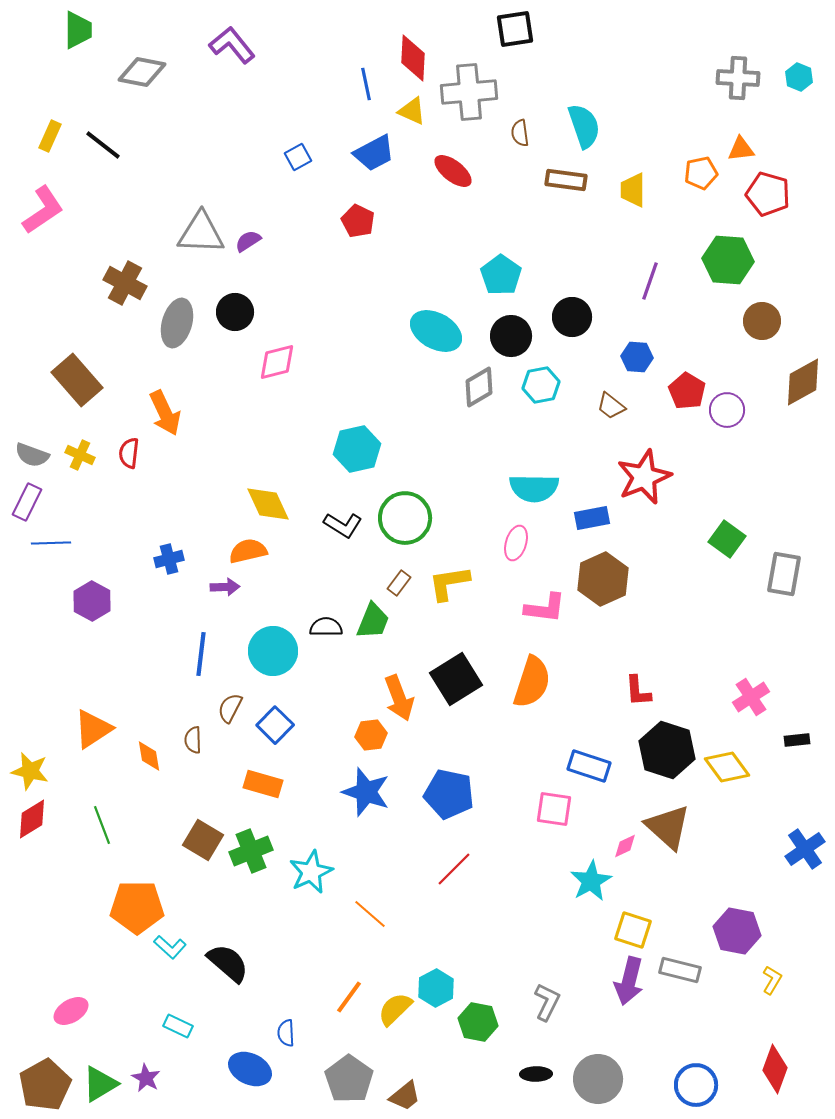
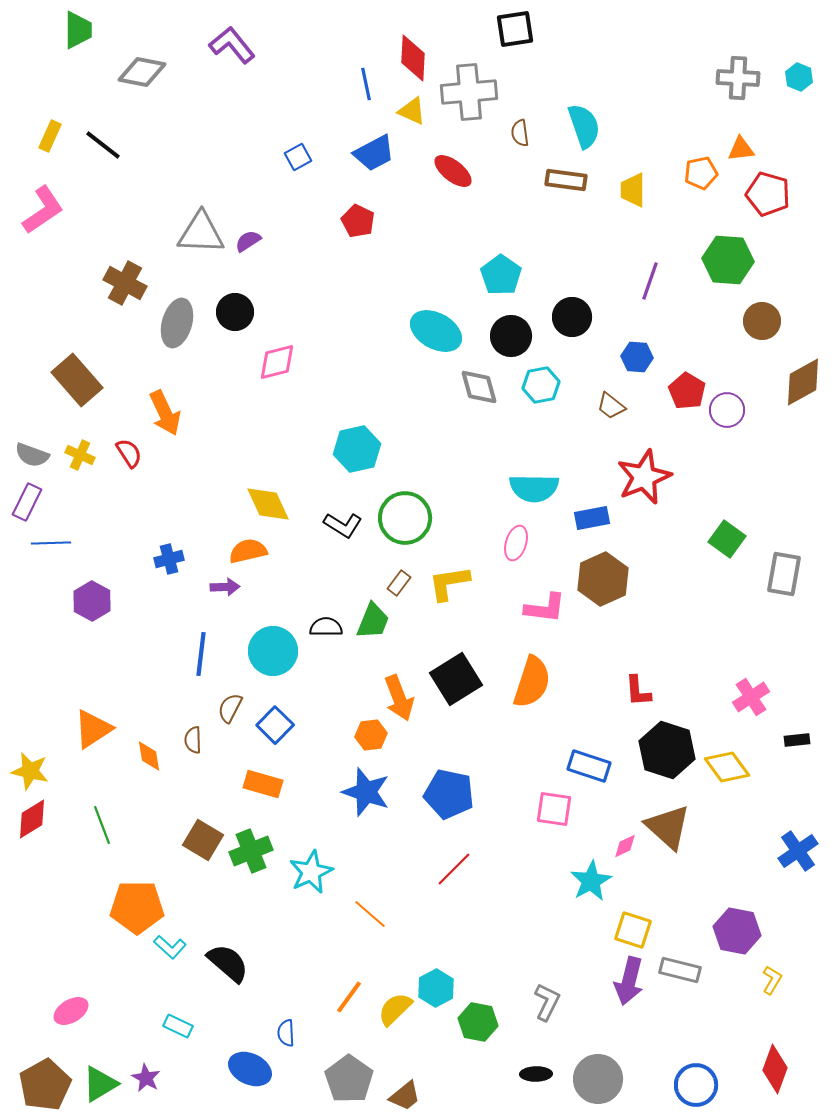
gray diamond at (479, 387): rotated 75 degrees counterclockwise
red semicircle at (129, 453): rotated 140 degrees clockwise
blue cross at (805, 849): moved 7 px left, 2 px down
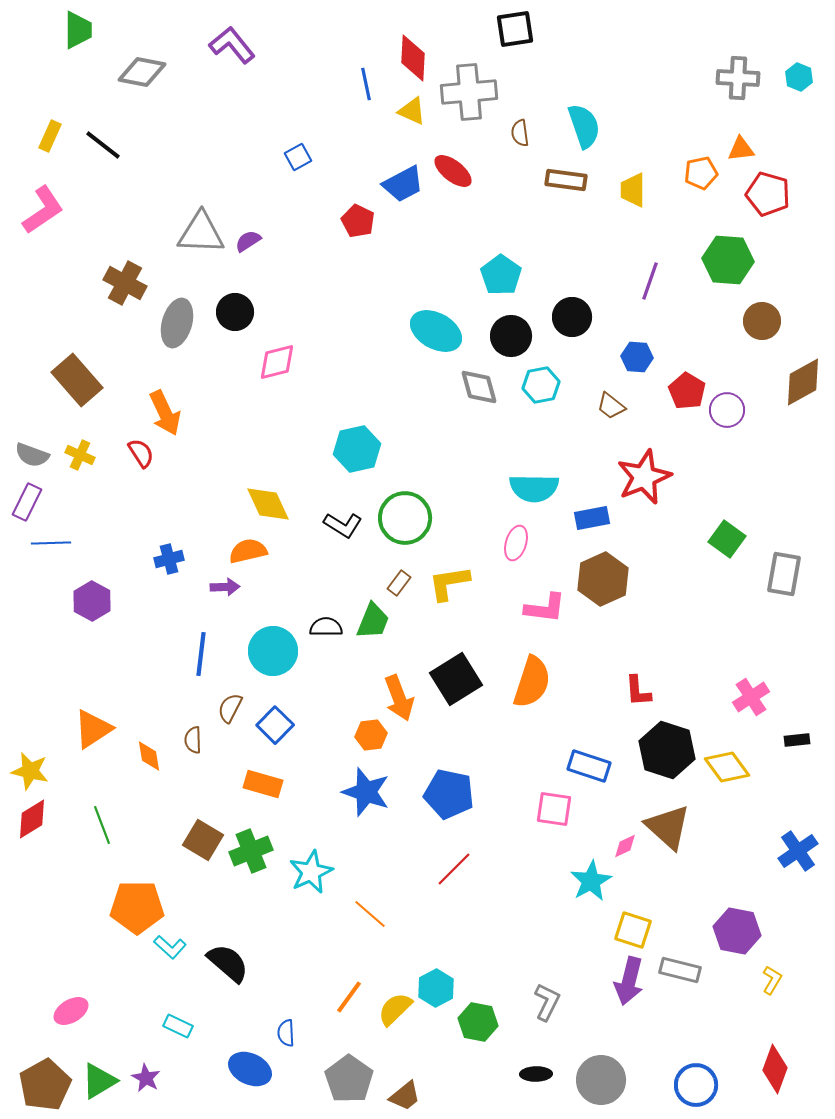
blue trapezoid at (374, 153): moved 29 px right, 31 px down
red semicircle at (129, 453): moved 12 px right
gray circle at (598, 1079): moved 3 px right, 1 px down
green triangle at (100, 1084): moved 1 px left, 3 px up
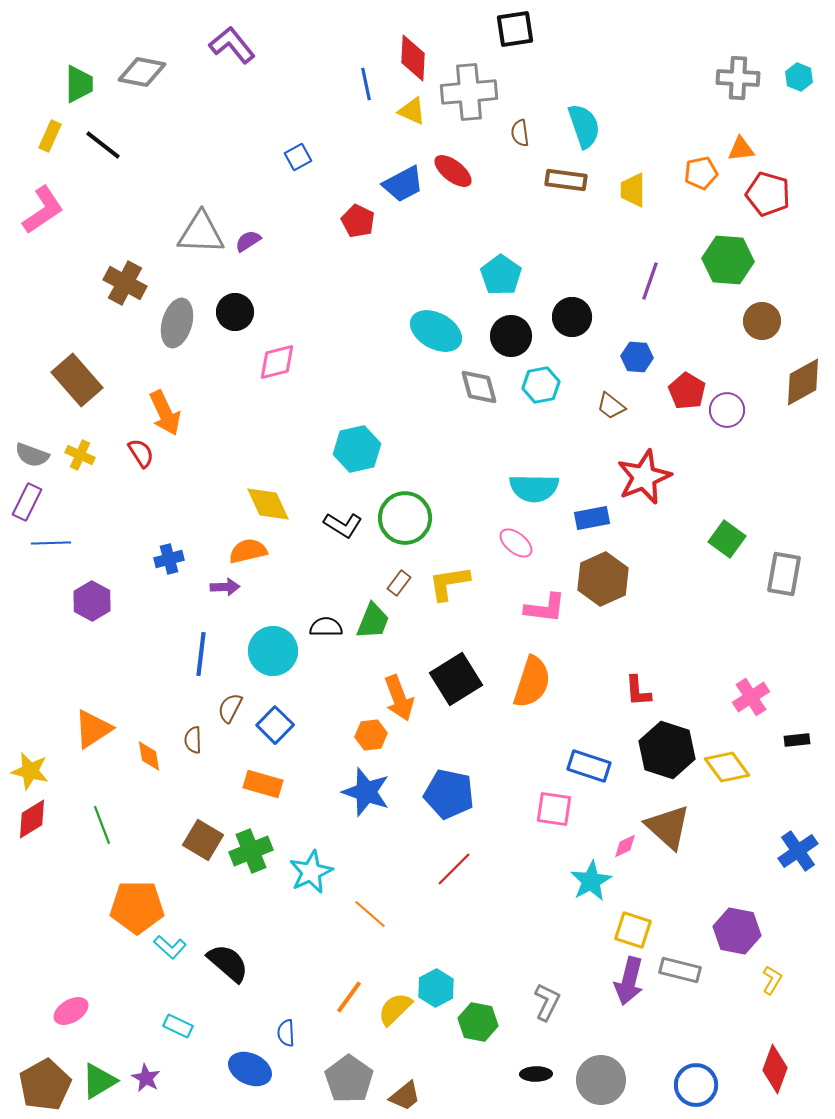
green trapezoid at (78, 30): moved 1 px right, 54 px down
pink ellipse at (516, 543): rotated 68 degrees counterclockwise
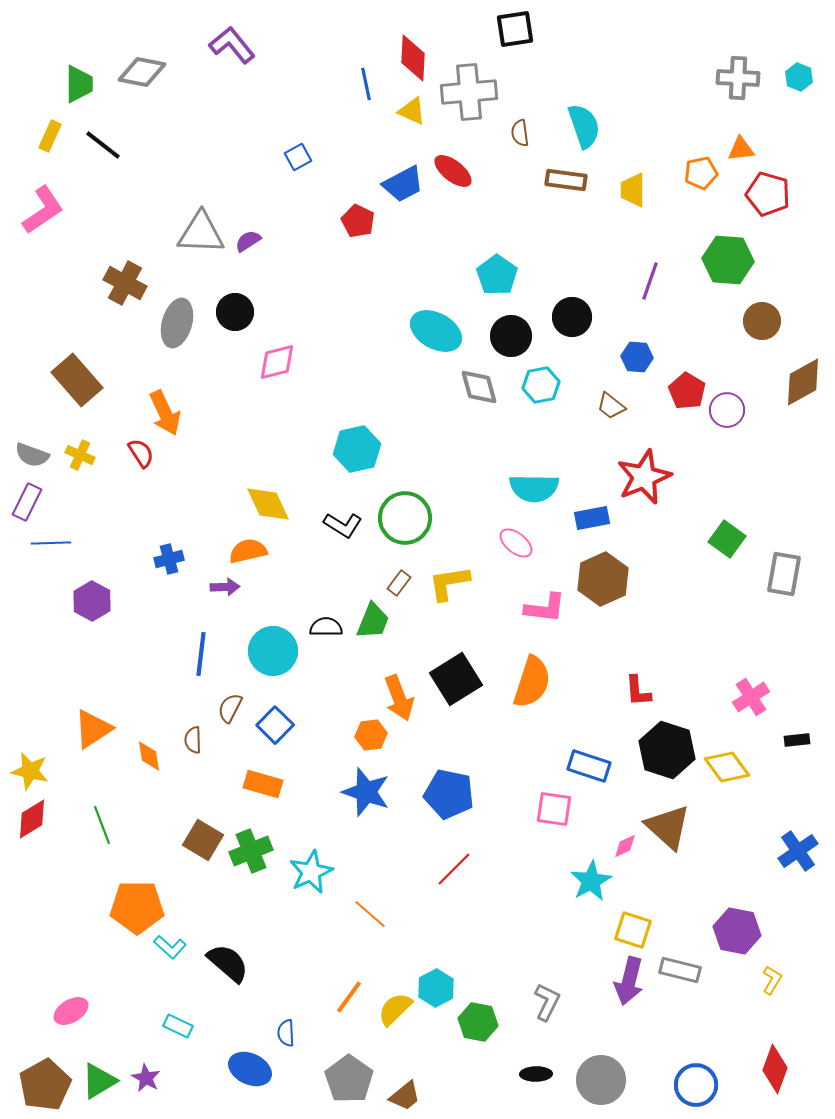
cyan pentagon at (501, 275): moved 4 px left
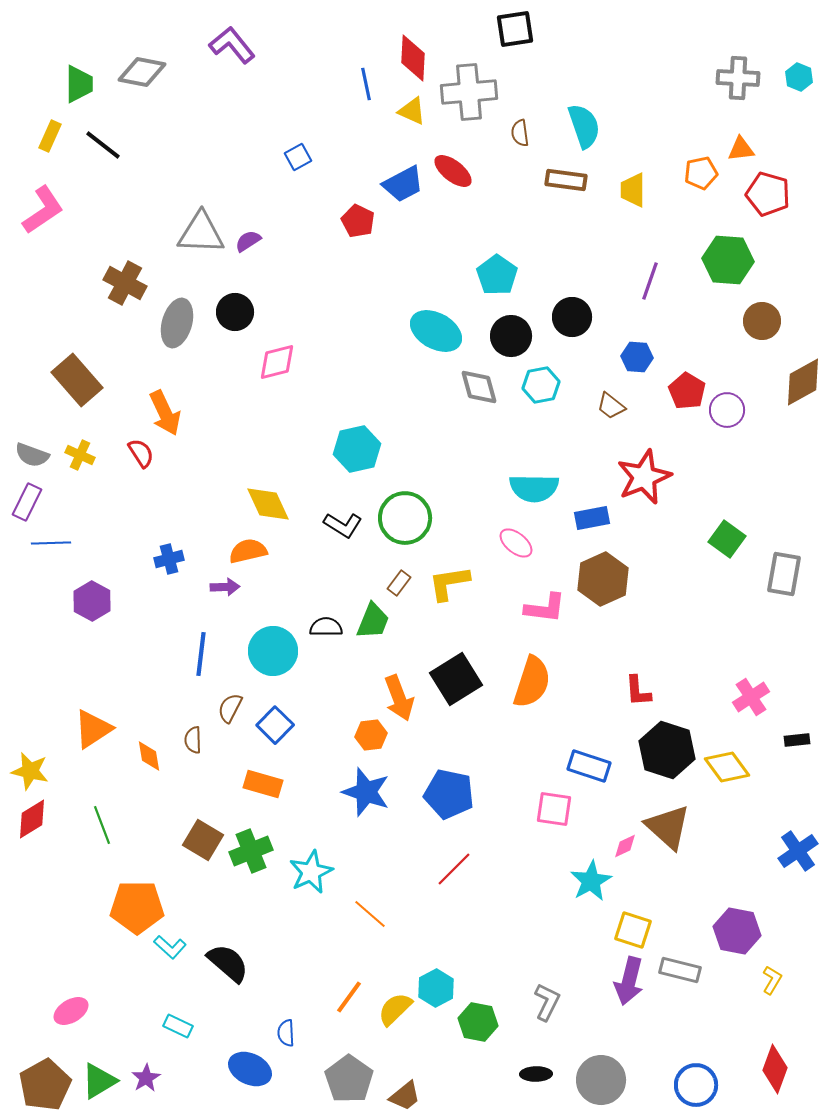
purple star at (146, 1078): rotated 12 degrees clockwise
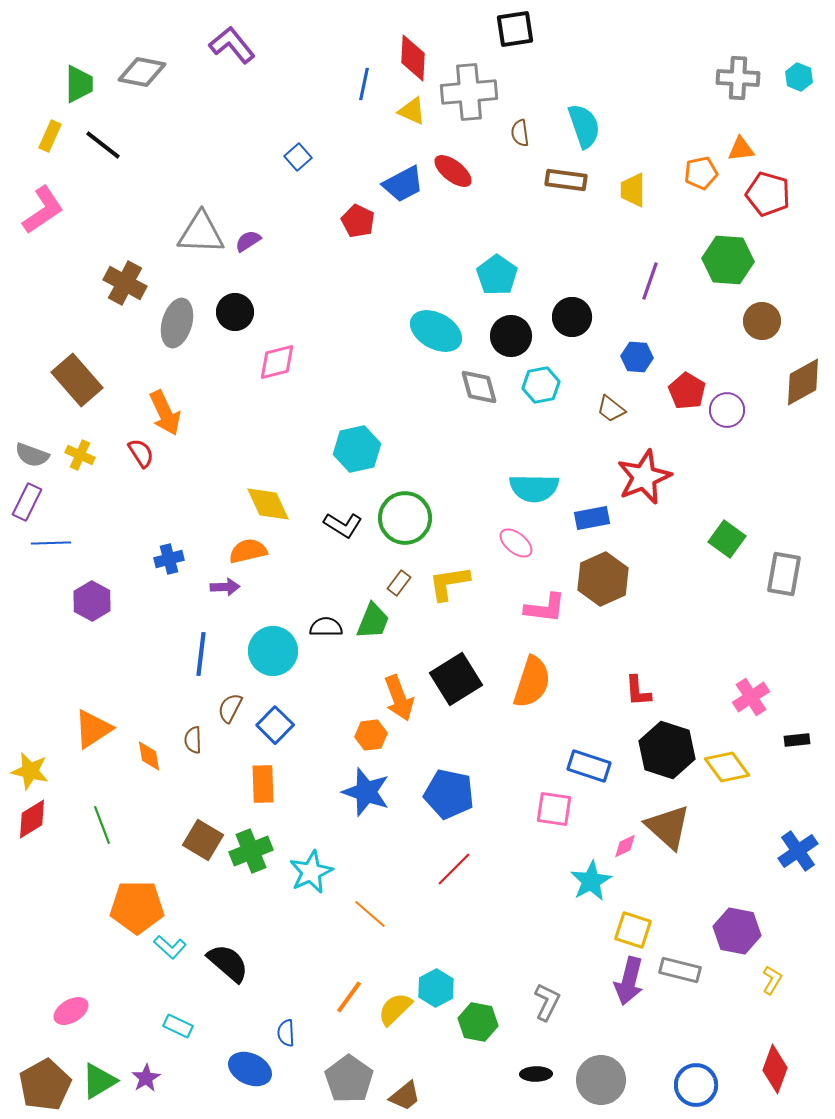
blue line at (366, 84): moved 2 px left; rotated 24 degrees clockwise
blue square at (298, 157): rotated 12 degrees counterclockwise
brown trapezoid at (611, 406): moved 3 px down
orange rectangle at (263, 784): rotated 72 degrees clockwise
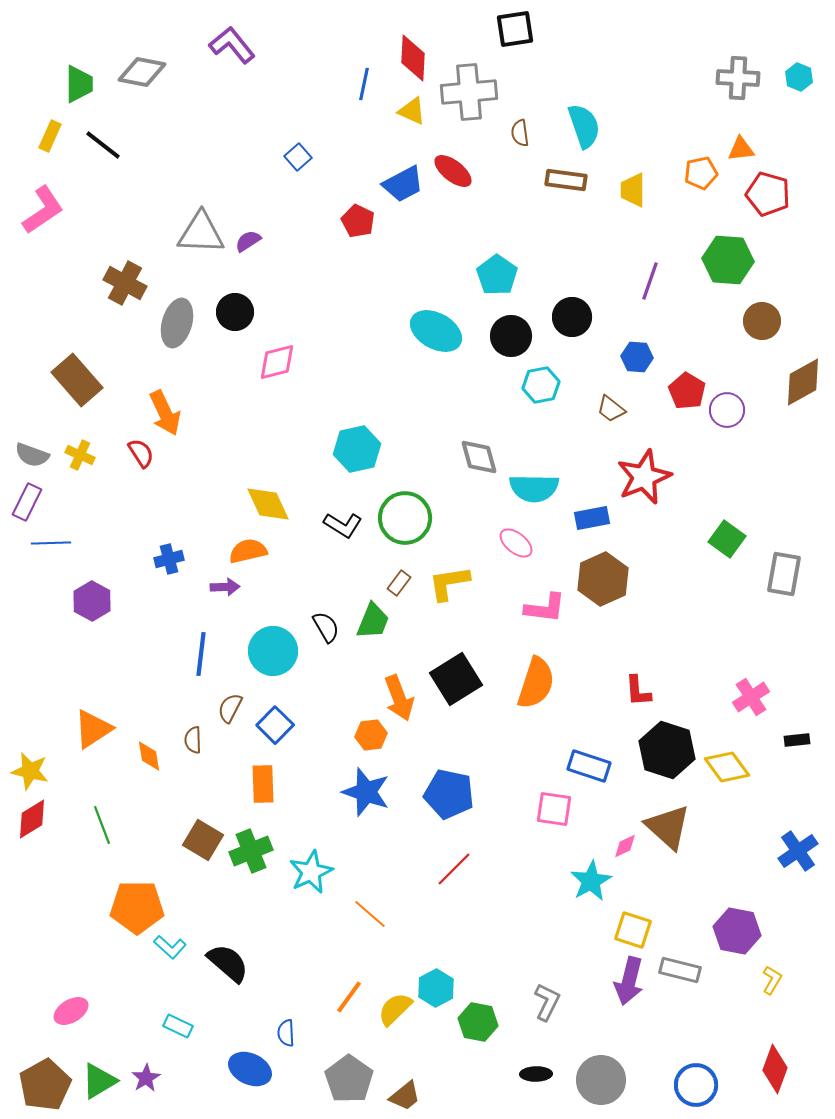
gray diamond at (479, 387): moved 70 px down
black semicircle at (326, 627): rotated 60 degrees clockwise
orange semicircle at (532, 682): moved 4 px right, 1 px down
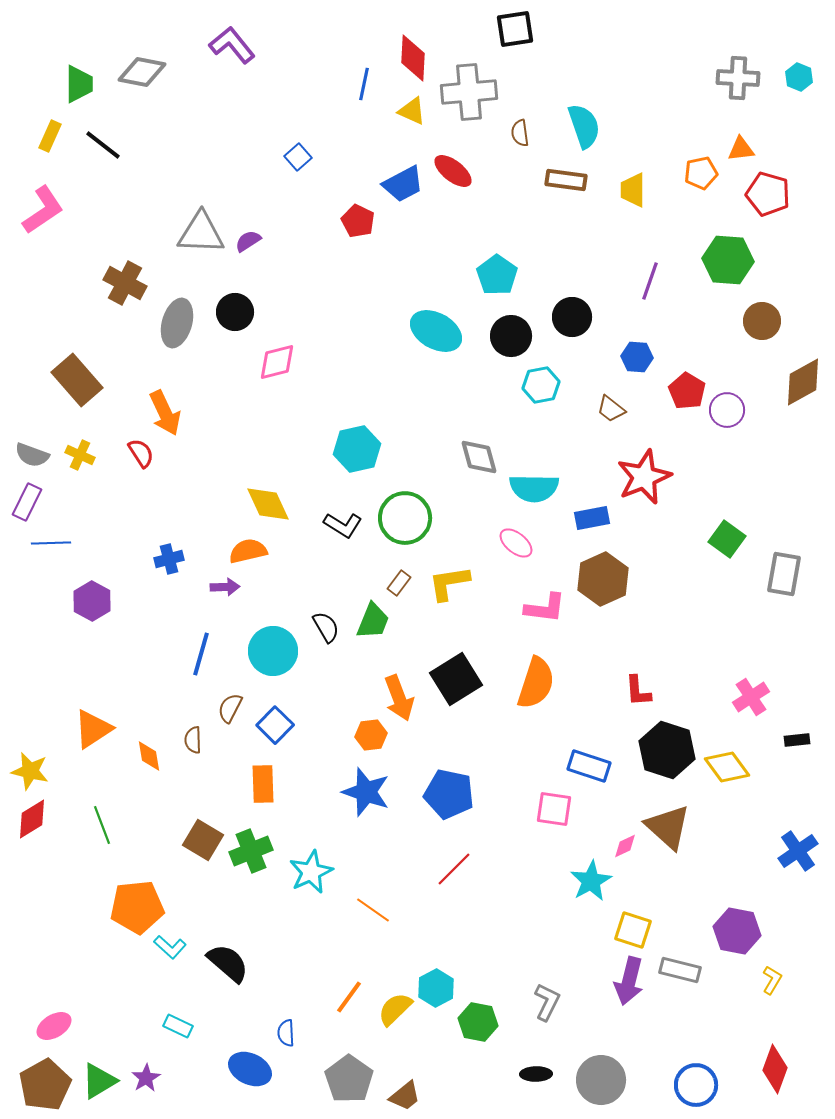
blue line at (201, 654): rotated 9 degrees clockwise
orange pentagon at (137, 907): rotated 6 degrees counterclockwise
orange line at (370, 914): moved 3 px right, 4 px up; rotated 6 degrees counterclockwise
pink ellipse at (71, 1011): moved 17 px left, 15 px down
